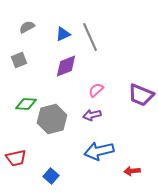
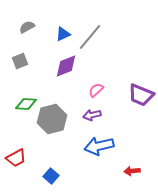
gray line: rotated 64 degrees clockwise
gray square: moved 1 px right, 1 px down
blue arrow: moved 5 px up
red trapezoid: rotated 15 degrees counterclockwise
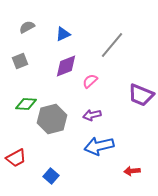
gray line: moved 22 px right, 8 px down
pink semicircle: moved 6 px left, 9 px up
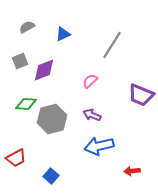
gray line: rotated 8 degrees counterclockwise
purple diamond: moved 22 px left, 4 px down
purple arrow: rotated 36 degrees clockwise
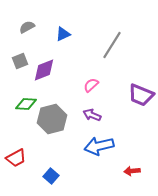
pink semicircle: moved 1 px right, 4 px down
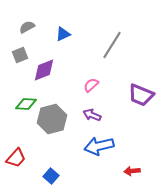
gray square: moved 6 px up
red trapezoid: rotated 20 degrees counterclockwise
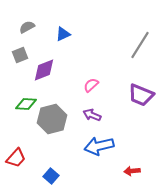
gray line: moved 28 px right
